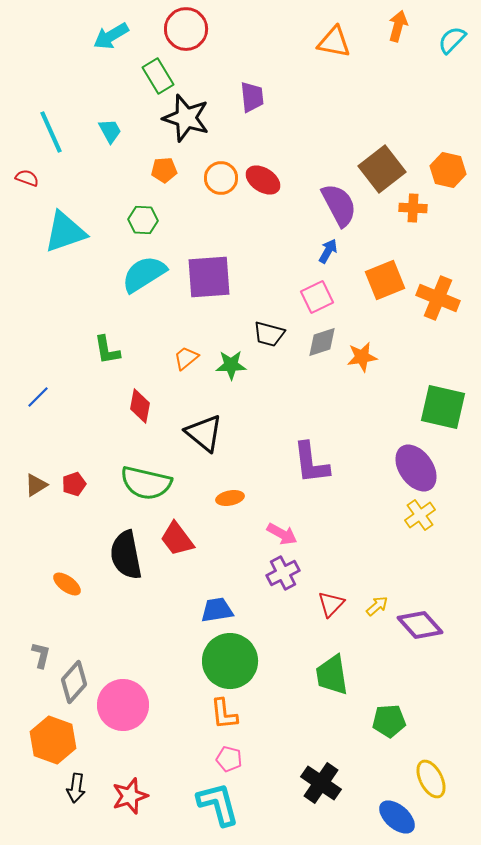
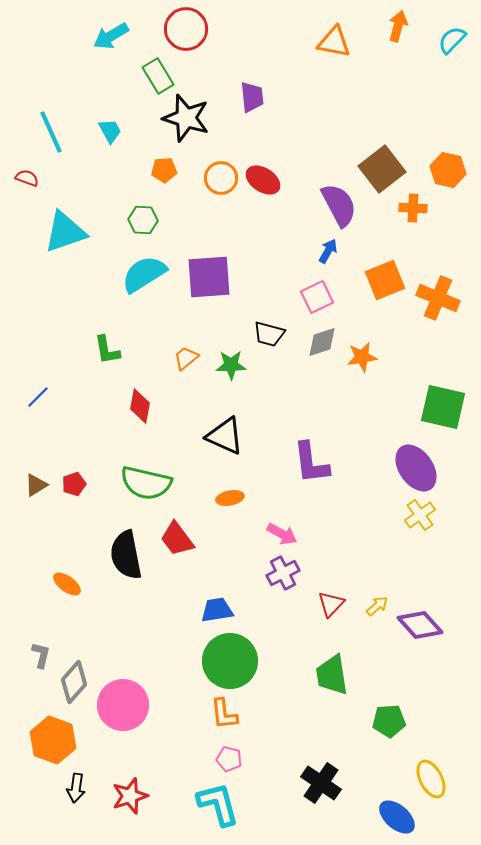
black triangle at (204, 433): moved 21 px right, 3 px down; rotated 15 degrees counterclockwise
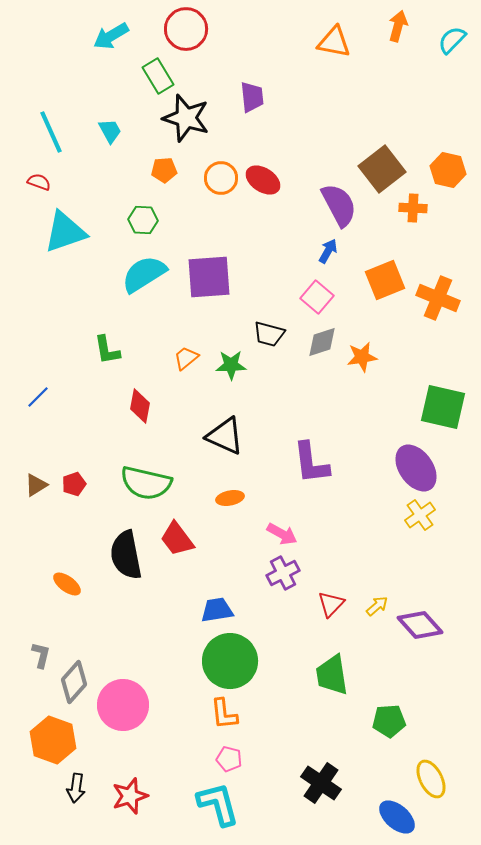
red semicircle at (27, 178): moved 12 px right, 4 px down
pink square at (317, 297): rotated 24 degrees counterclockwise
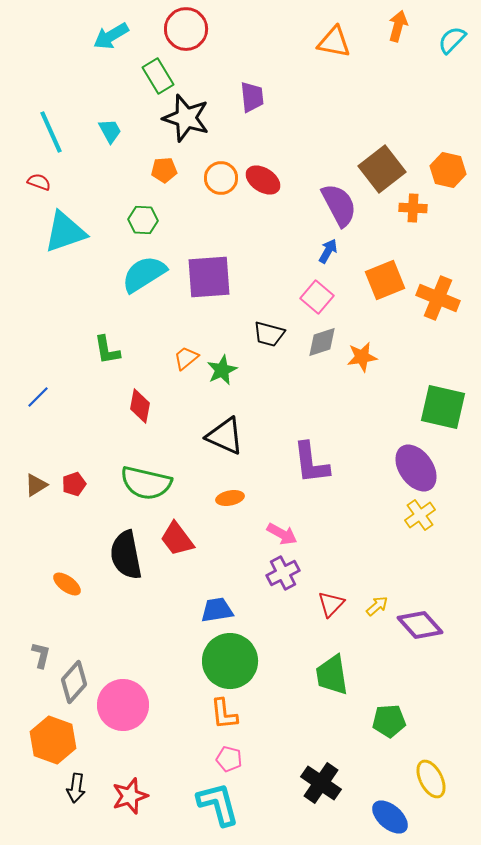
green star at (231, 365): moved 9 px left, 5 px down; rotated 24 degrees counterclockwise
blue ellipse at (397, 817): moved 7 px left
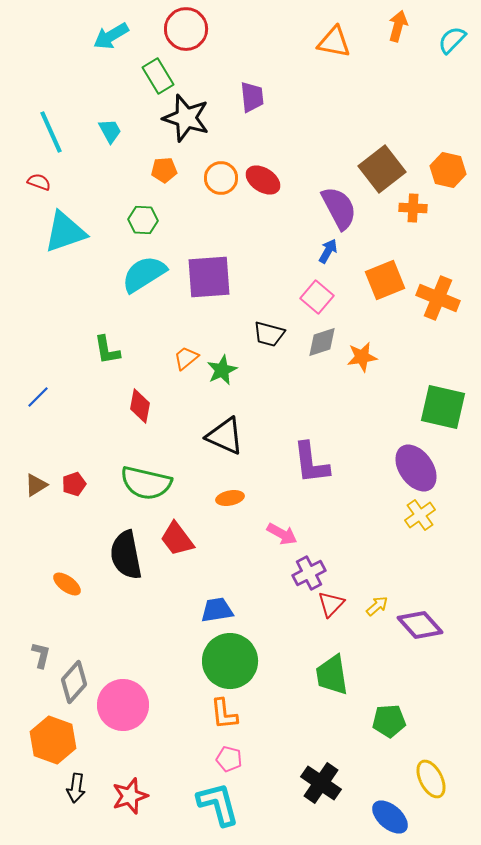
purple semicircle at (339, 205): moved 3 px down
purple cross at (283, 573): moved 26 px right
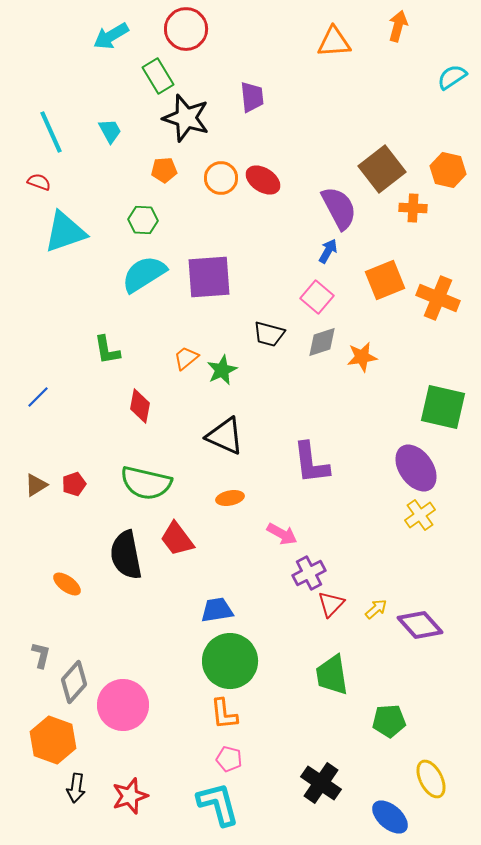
cyan semicircle at (452, 40): moved 37 px down; rotated 12 degrees clockwise
orange triangle at (334, 42): rotated 15 degrees counterclockwise
yellow arrow at (377, 606): moved 1 px left, 3 px down
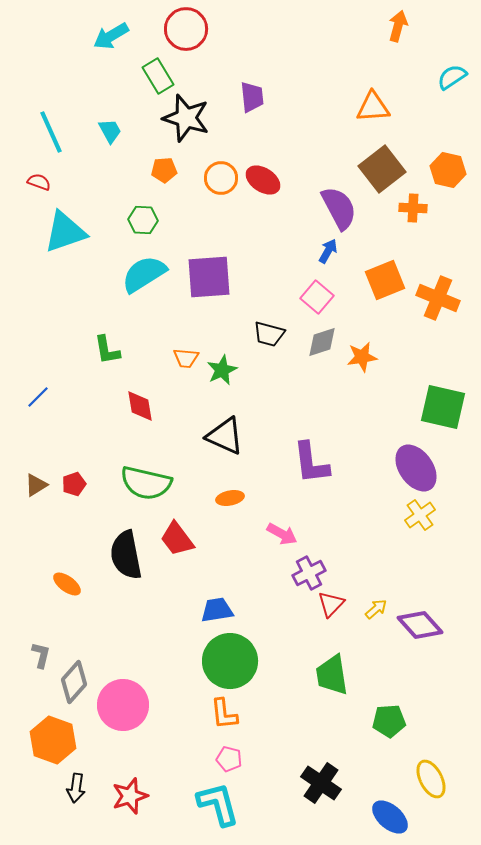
orange triangle at (334, 42): moved 39 px right, 65 px down
orange trapezoid at (186, 358): rotated 136 degrees counterclockwise
red diamond at (140, 406): rotated 20 degrees counterclockwise
